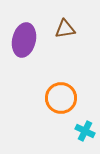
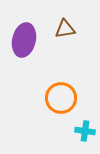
cyan cross: rotated 18 degrees counterclockwise
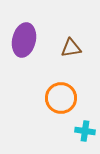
brown triangle: moved 6 px right, 19 px down
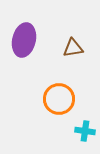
brown triangle: moved 2 px right
orange circle: moved 2 px left, 1 px down
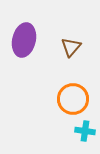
brown triangle: moved 2 px left, 1 px up; rotated 40 degrees counterclockwise
orange circle: moved 14 px right
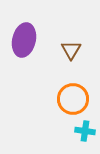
brown triangle: moved 3 px down; rotated 10 degrees counterclockwise
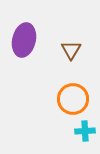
cyan cross: rotated 12 degrees counterclockwise
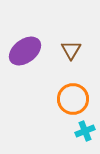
purple ellipse: moved 1 px right, 11 px down; rotated 40 degrees clockwise
cyan cross: rotated 18 degrees counterclockwise
